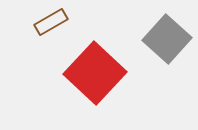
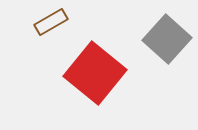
red square: rotated 4 degrees counterclockwise
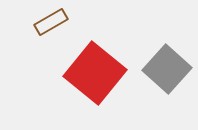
gray square: moved 30 px down
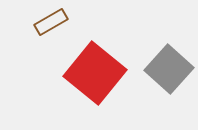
gray square: moved 2 px right
